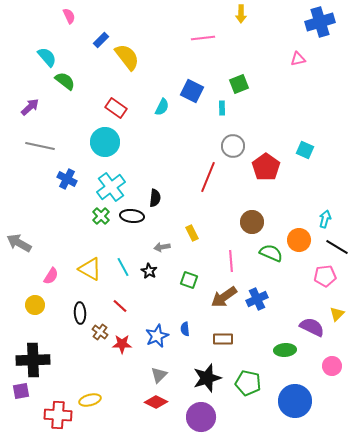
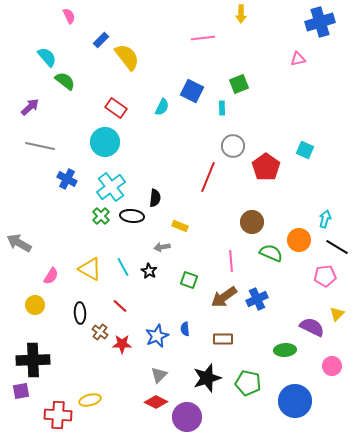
yellow rectangle at (192, 233): moved 12 px left, 7 px up; rotated 42 degrees counterclockwise
purple circle at (201, 417): moved 14 px left
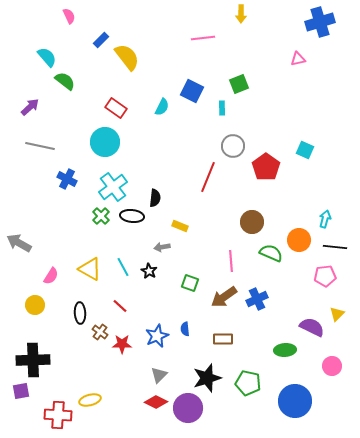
cyan cross at (111, 187): moved 2 px right
black line at (337, 247): moved 2 px left; rotated 25 degrees counterclockwise
green square at (189, 280): moved 1 px right, 3 px down
purple circle at (187, 417): moved 1 px right, 9 px up
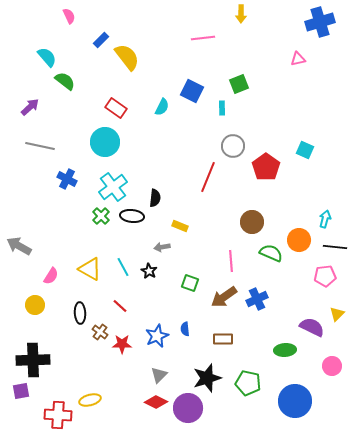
gray arrow at (19, 243): moved 3 px down
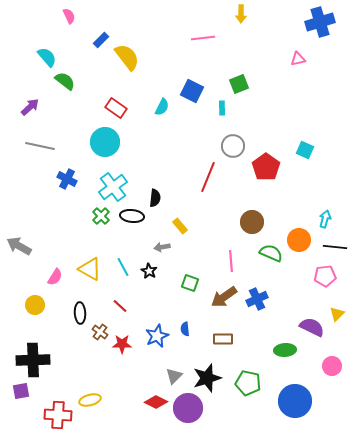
yellow rectangle at (180, 226): rotated 28 degrees clockwise
pink semicircle at (51, 276): moved 4 px right, 1 px down
gray triangle at (159, 375): moved 15 px right, 1 px down
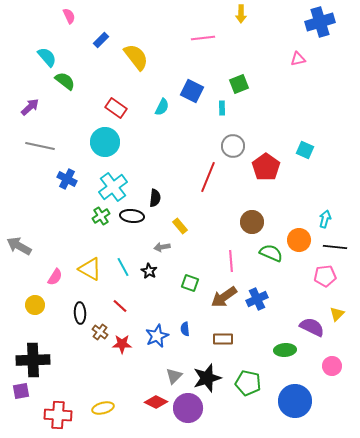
yellow semicircle at (127, 57): moved 9 px right
green cross at (101, 216): rotated 12 degrees clockwise
yellow ellipse at (90, 400): moved 13 px right, 8 px down
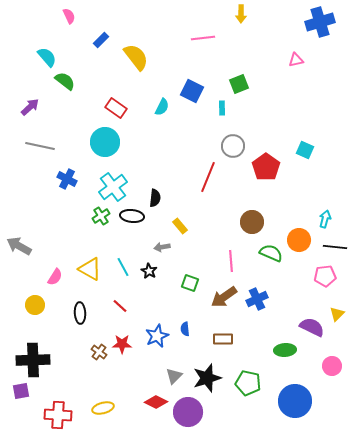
pink triangle at (298, 59): moved 2 px left, 1 px down
brown cross at (100, 332): moved 1 px left, 20 px down
purple circle at (188, 408): moved 4 px down
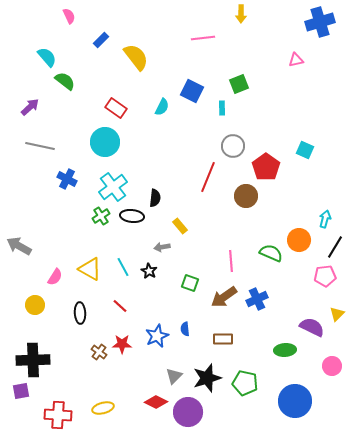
brown circle at (252, 222): moved 6 px left, 26 px up
black line at (335, 247): rotated 65 degrees counterclockwise
green pentagon at (248, 383): moved 3 px left
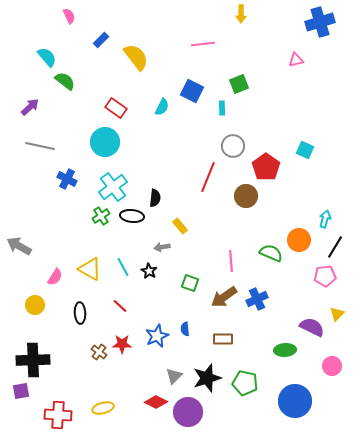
pink line at (203, 38): moved 6 px down
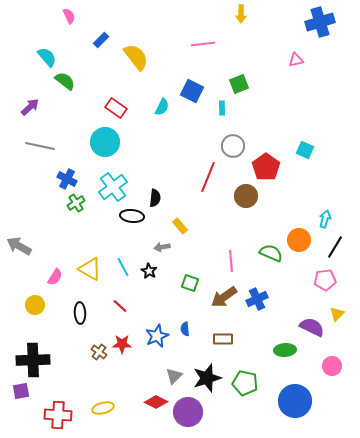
green cross at (101, 216): moved 25 px left, 13 px up
pink pentagon at (325, 276): moved 4 px down
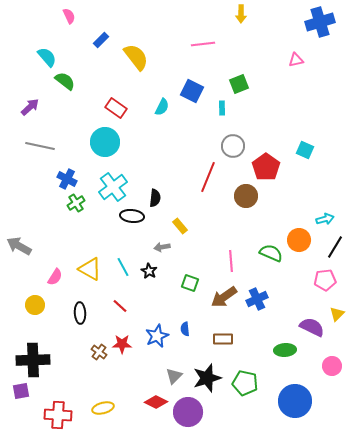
cyan arrow at (325, 219): rotated 60 degrees clockwise
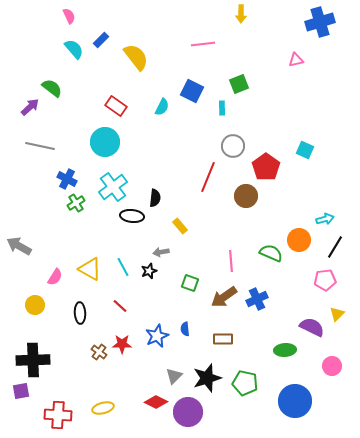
cyan semicircle at (47, 57): moved 27 px right, 8 px up
green semicircle at (65, 81): moved 13 px left, 7 px down
red rectangle at (116, 108): moved 2 px up
gray arrow at (162, 247): moved 1 px left, 5 px down
black star at (149, 271): rotated 21 degrees clockwise
